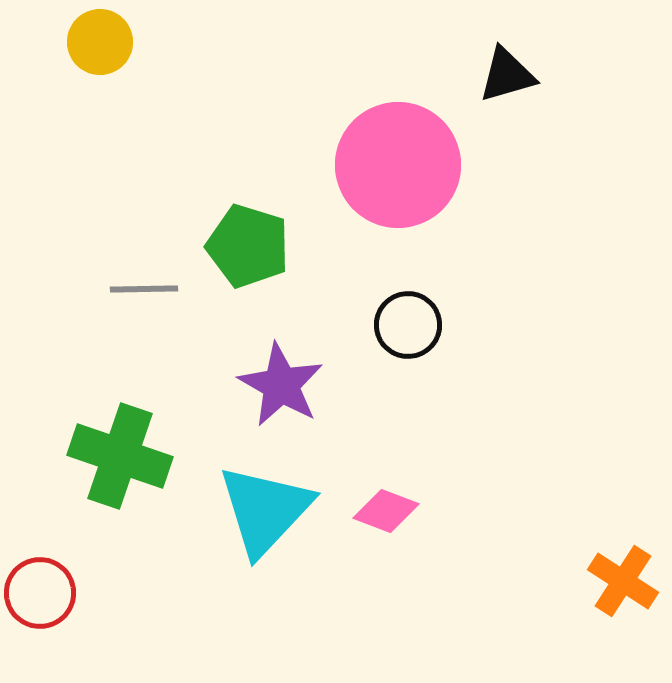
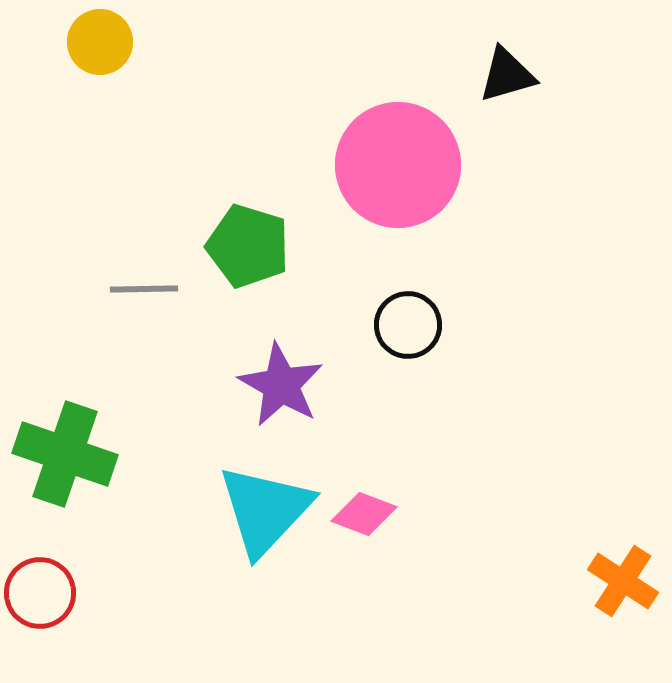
green cross: moved 55 px left, 2 px up
pink diamond: moved 22 px left, 3 px down
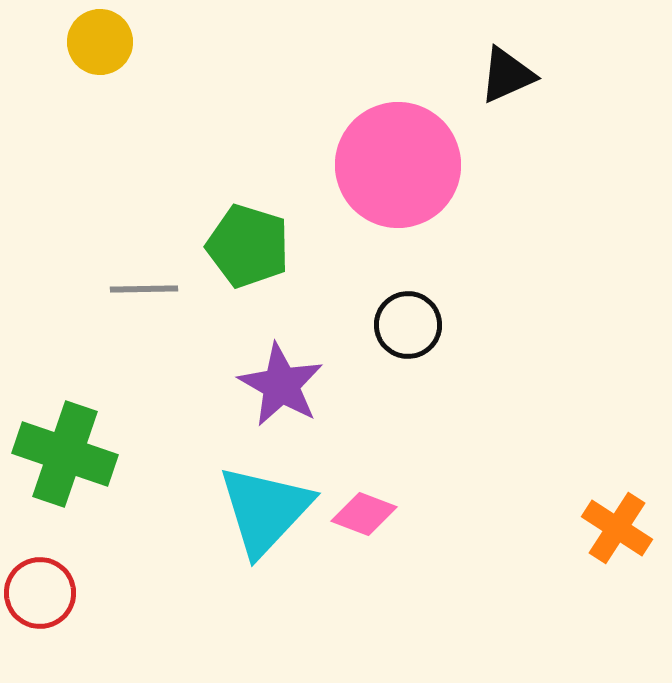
black triangle: rotated 8 degrees counterclockwise
orange cross: moved 6 px left, 53 px up
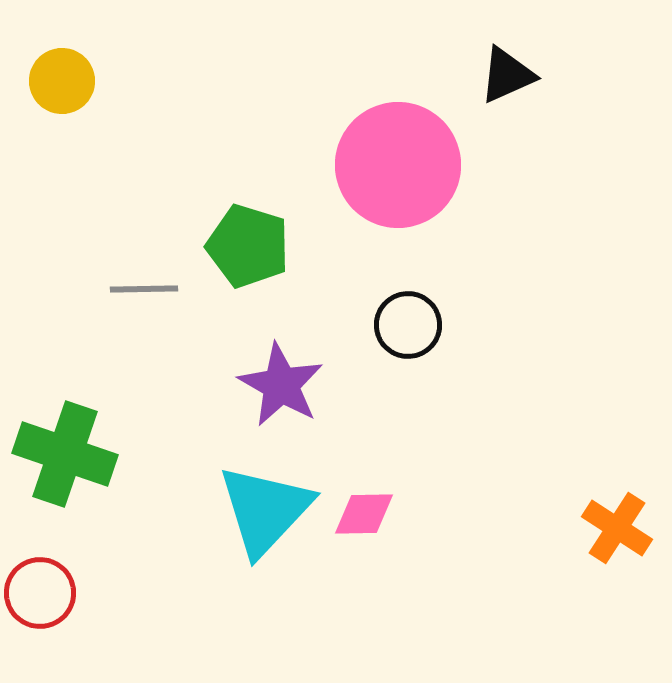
yellow circle: moved 38 px left, 39 px down
pink diamond: rotated 22 degrees counterclockwise
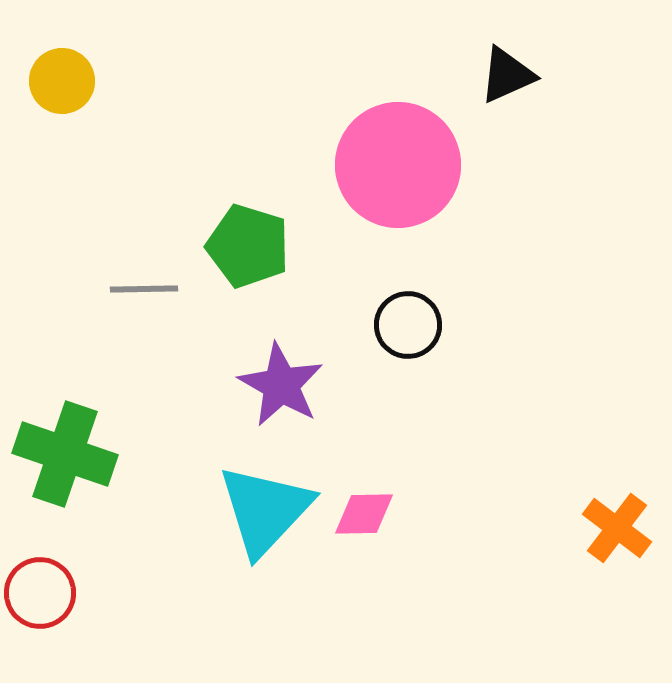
orange cross: rotated 4 degrees clockwise
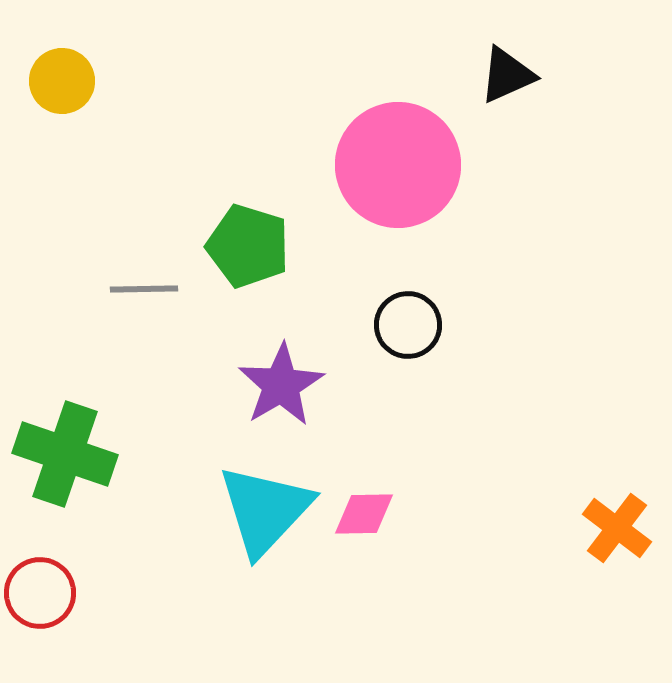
purple star: rotated 12 degrees clockwise
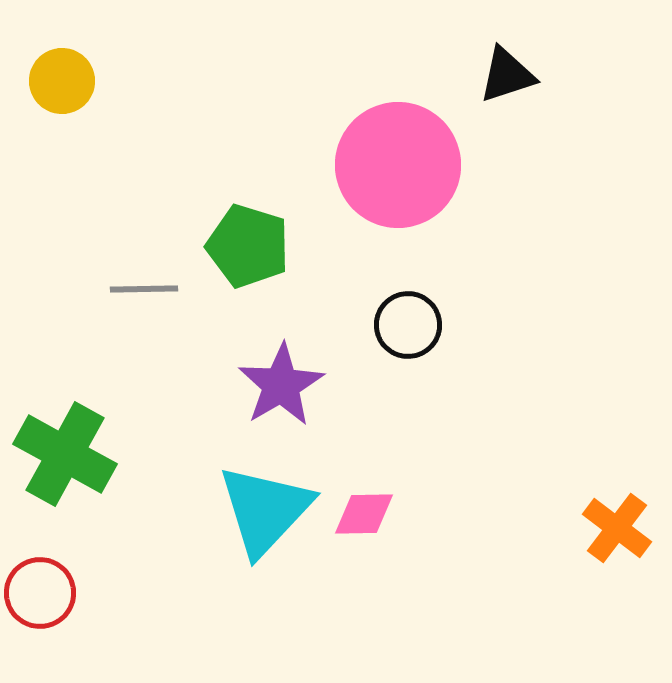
black triangle: rotated 6 degrees clockwise
green cross: rotated 10 degrees clockwise
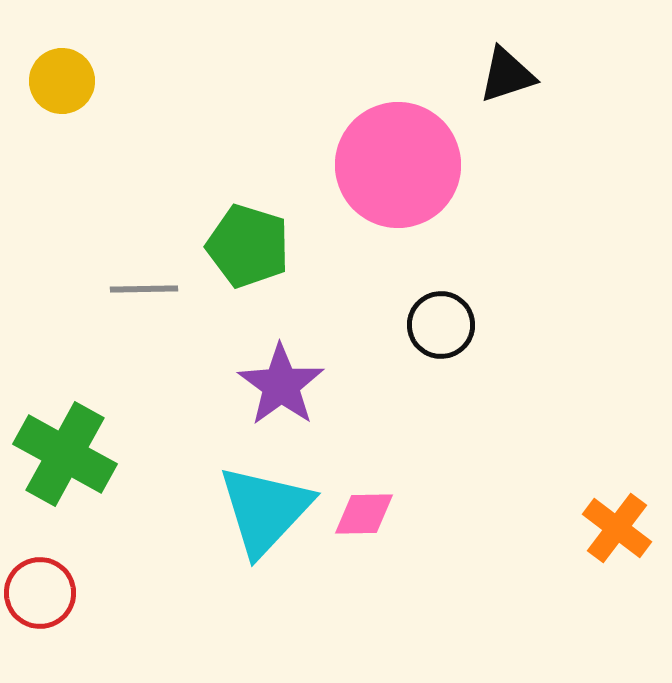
black circle: moved 33 px right
purple star: rotated 6 degrees counterclockwise
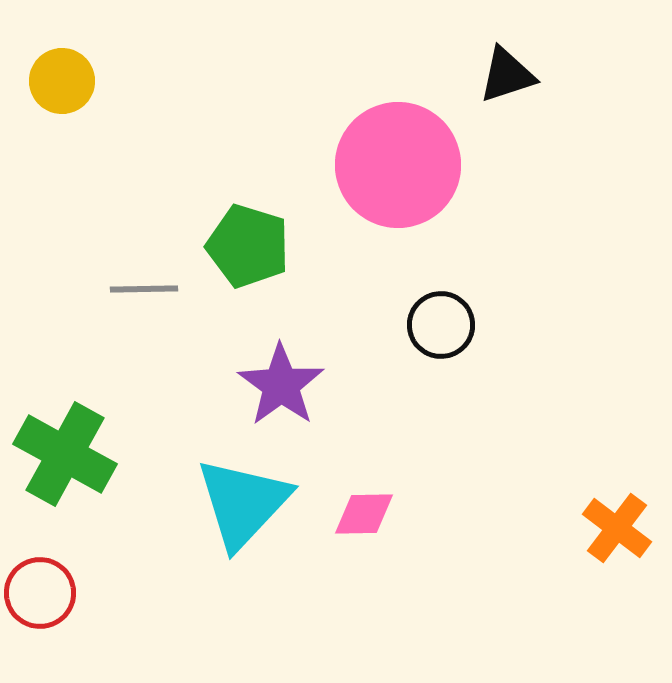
cyan triangle: moved 22 px left, 7 px up
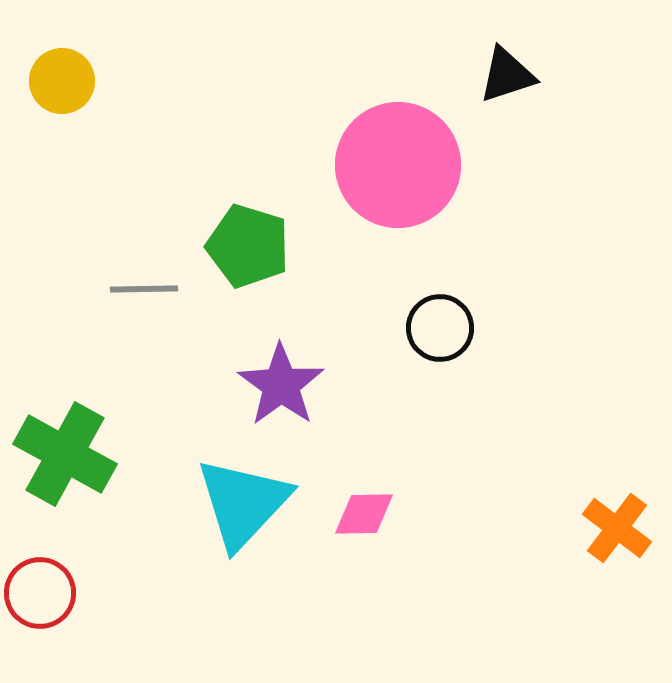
black circle: moved 1 px left, 3 px down
